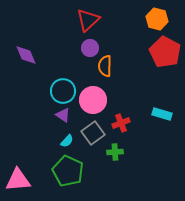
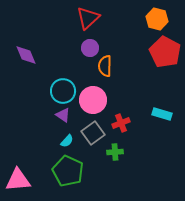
red triangle: moved 2 px up
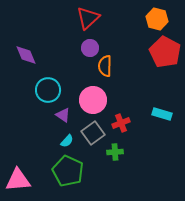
cyan circle: moved 15 px left, 1 px up
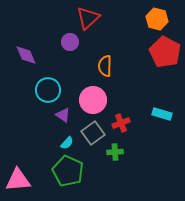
purple circle: moved 20 px left, 6 px up
cyan semicircle: moved 2 px down
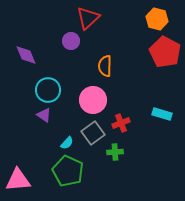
purple circle: moved 1 px right, 1 px up
purple triangle: moved 19 px left
